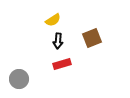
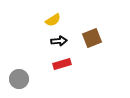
black arrow: moved 1 px right; rotated 98 degrees counterclockwise
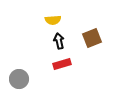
yellow semicircle: rotated 28 degrees clockwise
black arrow: rotated 98 degrees counterclockwise
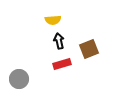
brown square: moved 3 px left, 11 px down
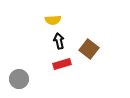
brown square: rotated 30 degrees counterclockwise
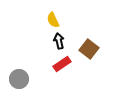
yellow semicircle: rotated 70 degrees clockwise
red rectangle: rotated 18 degrees counterclockwise
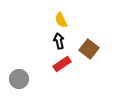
yellow semicircle: moved 8 px right
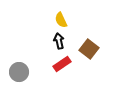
gray circle: moved 7 px up
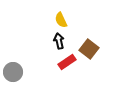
red rectangle: moved 5 px right, 2 px up
gray circle: moved 6 px left
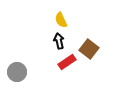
gray circle: moved 4 px right
